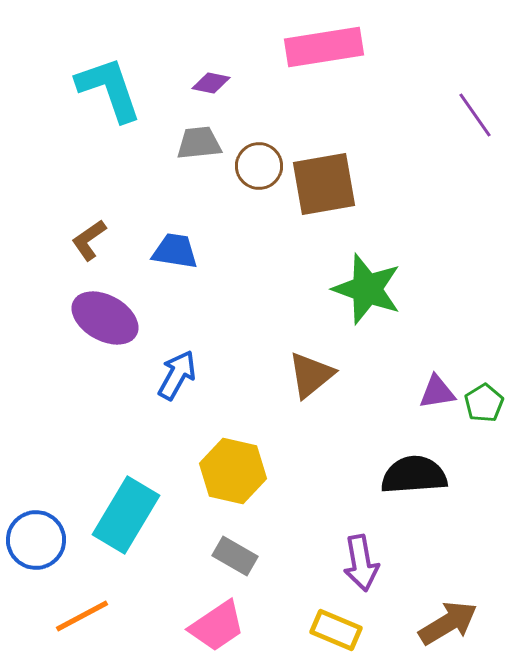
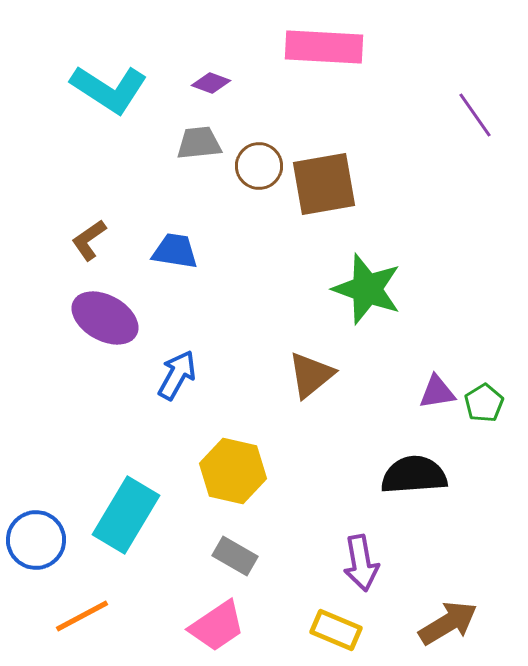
pink rectangle: rotated 12 degrees clockwise
purple diamond: rotated 9 degrees clockwise
cyan L-shape: rotated 142 degrees clockwise
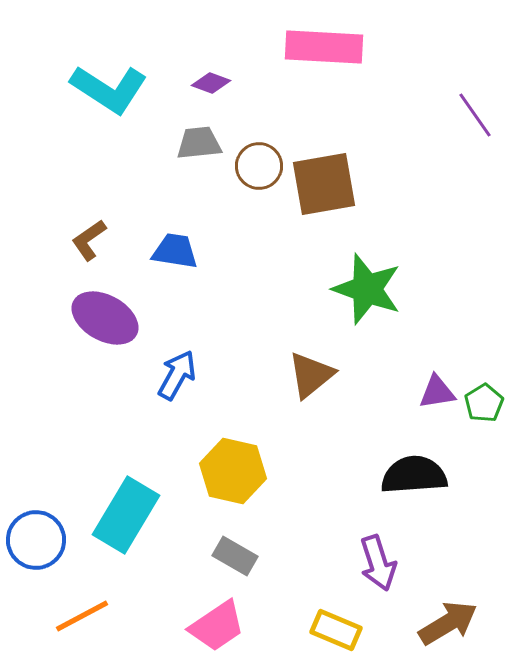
purple arrow: moved 17 px right; rotated 8 degrees counterclockwise
